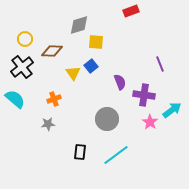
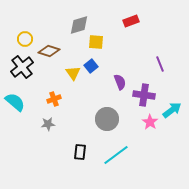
red rectangle: moved 10 px down
brown diamond: moved 3 px left; rotated 15 degrees clockwise
cyan semicircle: moved 3 px down
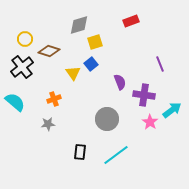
yellow square: moved 1 px left; rotated 21 degrees counterclockwise
blue square: moved 2 px up
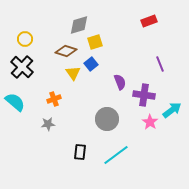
red rectangle: moved 18 px right
brown diamond: moved 17 px right
black cross: rotated 10 degrees counterclockwise
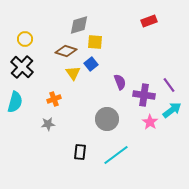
yellow square: rotated 21 degrees clockwise
purple line: moved 9 px right, 21 px down; rotated 14 degrees counterclockwise
cyan semicircle: rotated 65 degrees clockwise
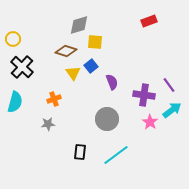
yellow circle: moved 12 px left
blue square: moved 2 px down
purple semicircle: moved 8 px left
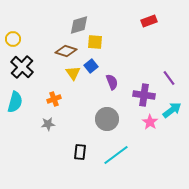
purple line: moved 7 px up
